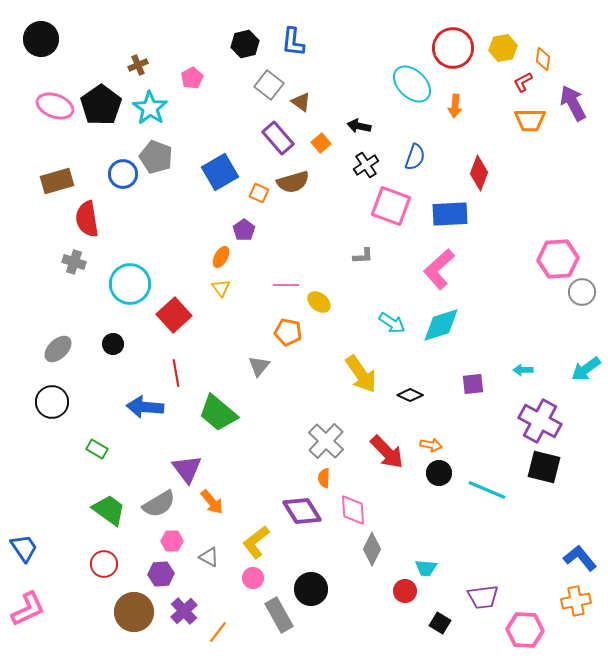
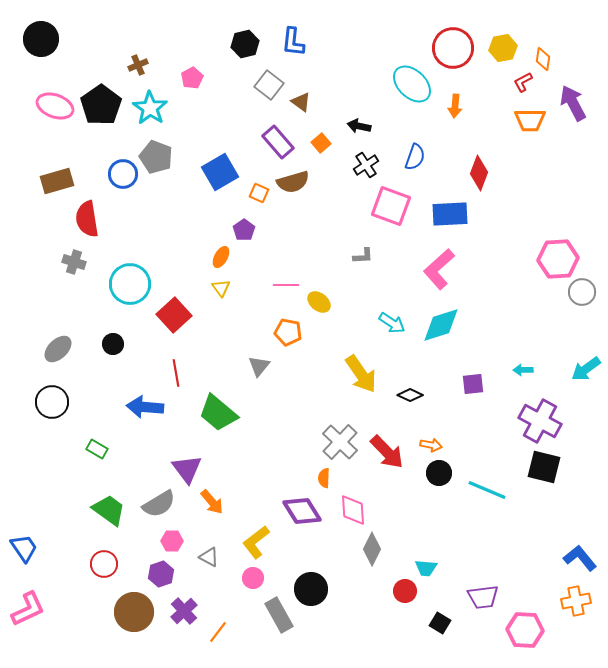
purple rectangle at (278, 138): moved 4 px down
gray cross at (326, 441): moved 14 px right, 1 px down
purple hexagon at (161, 574): rotated 15 degrees counterclockwise
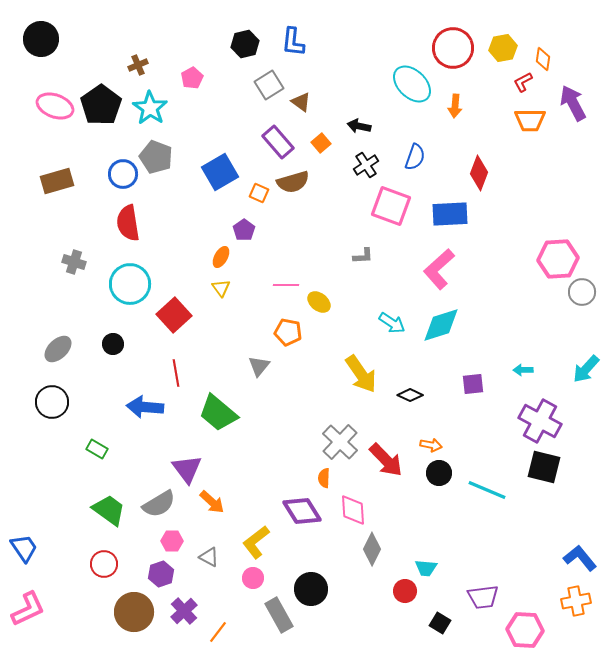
gray square at (269, 85): rotated 20 degrees clockwise
red semicircle at (87, 219): moved 41 px right, 4 px down
cyan arrow at (586, 369): rotated 12 degrees counterclockwise
red arrow at (387, 452): moved 1 px left, 8 px down
orange arrow at (212, 502): rotated 8 degrees counterclockwise
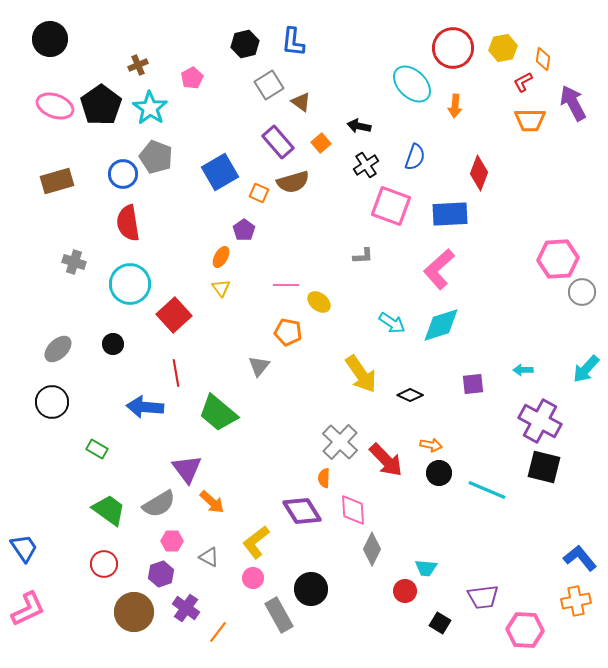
black circle at (41, 39): moved 9 px right
purple cross at (184, 611): moved 2 px right, 3 px up; rotated 12 degrees counterclockwise
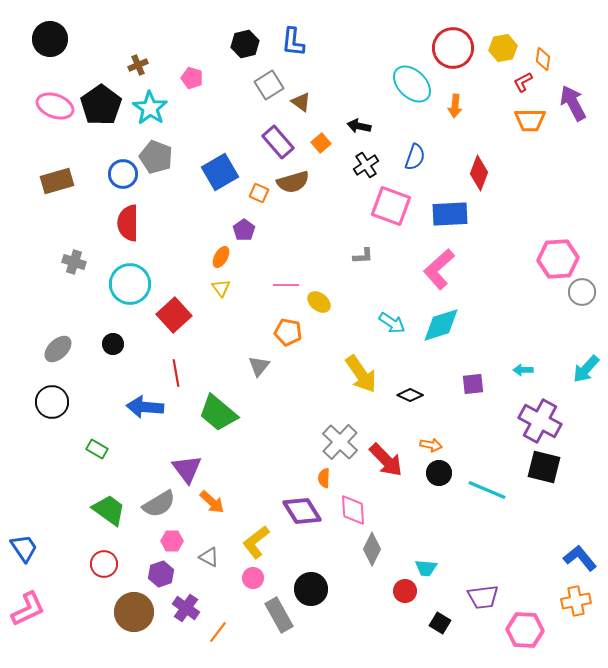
pink pentagon at (192, 78): rotated 25 degrees counterclockwise
red semicircle at (128, 223): rotated 9 degrees clockwise
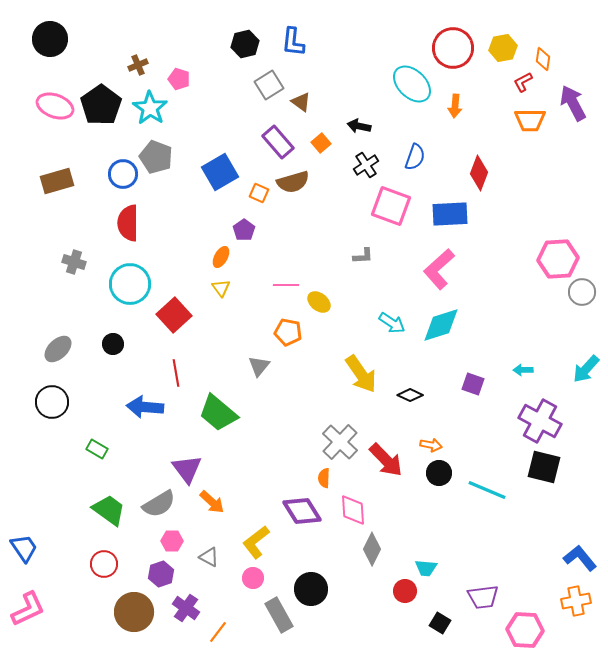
pink pentagon at (192, 78): moved 13 px left, 1 px down
purple square at (473, 384): rotated 25 degrees clockwise
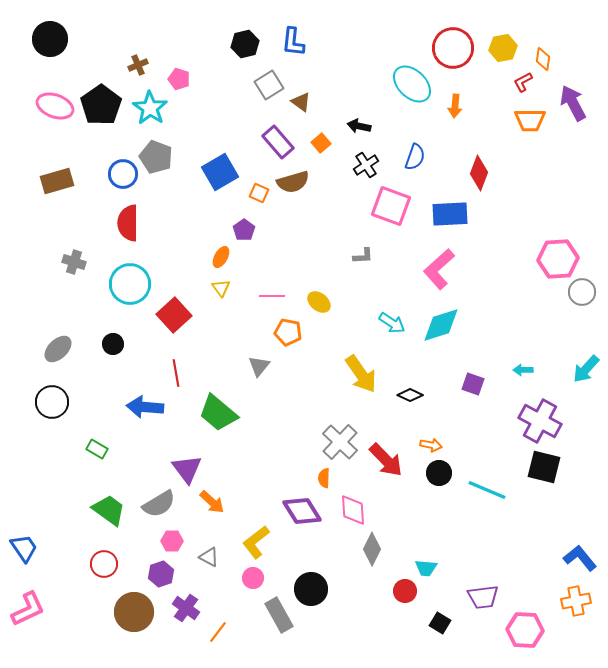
pink line at (286, 285): moved 14 px left, 11 px down
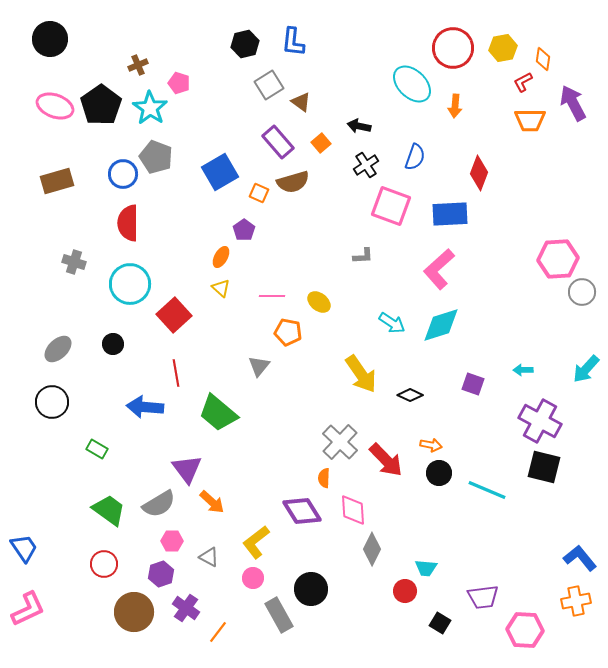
pink pentagon at (179, 79): moved 4 px down
yellow triangle at (221, 288): rotated 12 degrees counterclockwise
